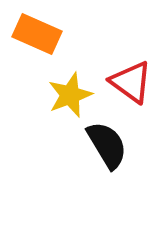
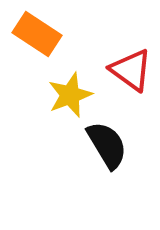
orange rectangle: rotated 9 degrees clockwise
red triangle: moved 12 px up
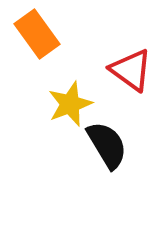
orange rectangle: rotated 21 degrees clockwise
yellow star: moved 9 px down
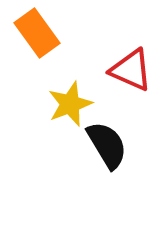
orange rectangle: moved 1 px up
red triangle: rotated 12 degrees counterclockwise
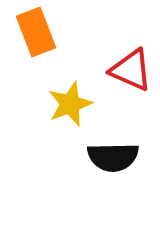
orange rectangle: moved 1 px left, 1 px up; rotated 15 degrees clockwise
black semicircle: moved 6 px right, 12 px down; rotated 120 degrees clockwise
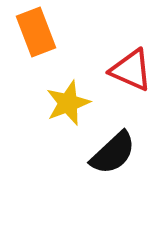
yellow star: moved 2 px left, 1 px up
black semicircle: moved 4 px up; rotated 42 degrees counterclockwise
